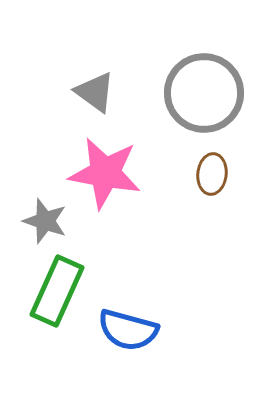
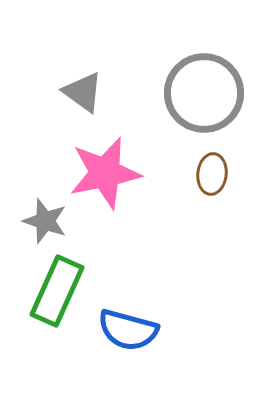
gray triangle: moved 12 px left
pink star: rotated 22 degrees counterclockwise
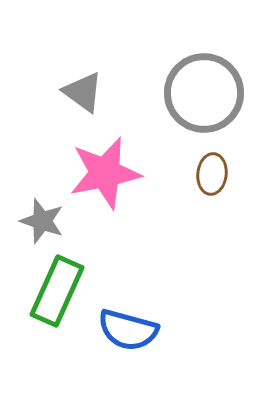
gray star: moved 3 px left
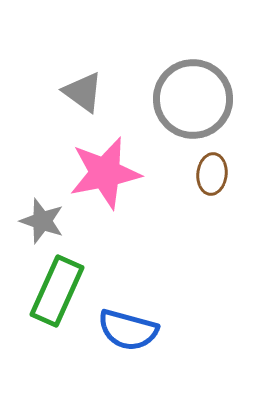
gray circle: moved 11 px left, 6 px down
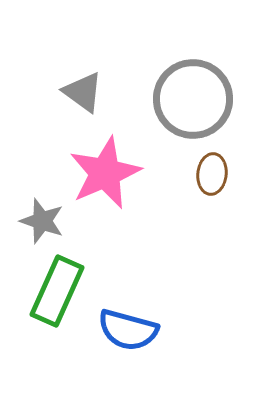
pink star: rotated 12 degrees counterclockwise
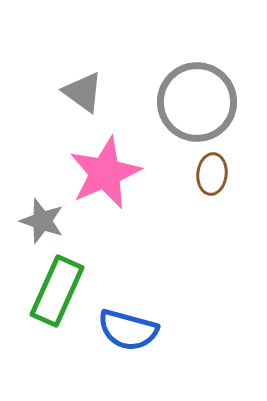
gray circle: moved 4 px right, 3 px down
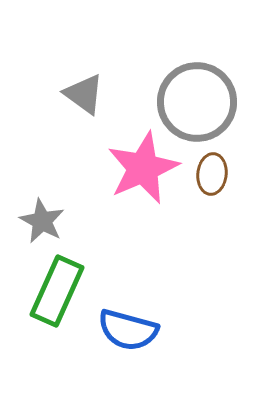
gray triangle: moved 1 px right, 2 px down
pink star: moved 38 px right, 5 px up
gray star: rotated 9 degrees clockwise
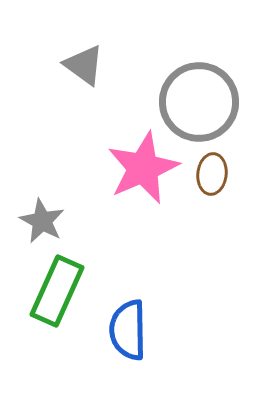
gray triangle: moved 29 px up
gray circle: moved 2 px right
blue semicircle: rotated 74 degrees clockwise
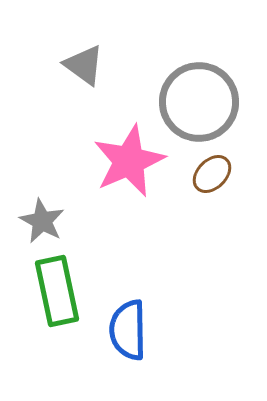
pink star: moved 14 px left, 7 px up
brown ellipse: rotated 39 degrees clockwise
green rectangle: rotated 36 degrees counterclockwise
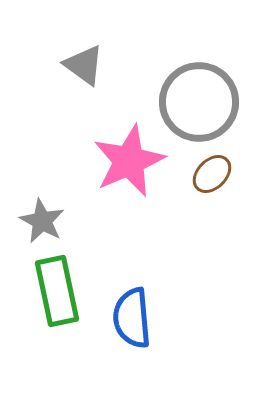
blue semicircle: moved 4 px right, 12 px up; rotated 4 degrees counterclockwise
